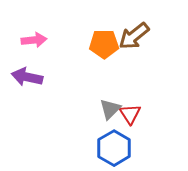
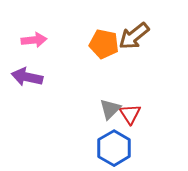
orange pentagon: rotated 12 degrees clockwise
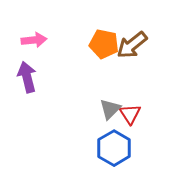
brown arrow: moved 2 px left, 9 px down
purple arrow: rotated 64 degrees clockwise
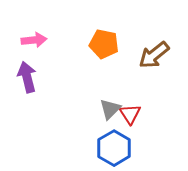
brown arrow: moved 22 px right, 10 px down
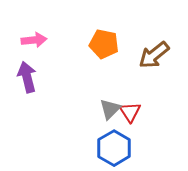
red triangle: moved 2 px up
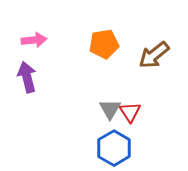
orange pentagon: rotated 20 degrees counterclockwise
gray triangle: rotated 15 degrees counterclockwise
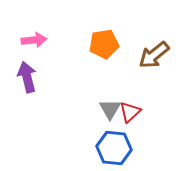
red triangle: rotated 20 degrees clockwise
blue hexagon: rotated 24 degrees counterclockwise
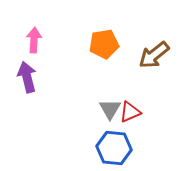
pink arrow: rotated 80 degrees counterclockwise
red triangle: rotated 20 degrees clockwise
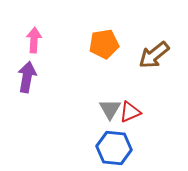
purple arrow: rotated 24 degrees clockwise
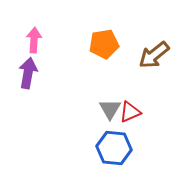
purple arrow: moved 1 px right, 4 px up
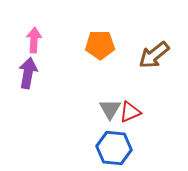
orange pentagon: moved 4 px left, 1 px down; rotated 8 degrees clockwise
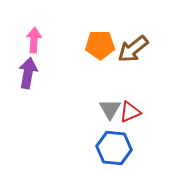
brown arrow: moved 21 px left, 6 px up
